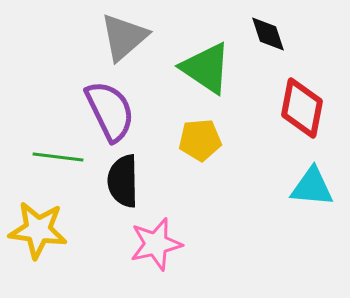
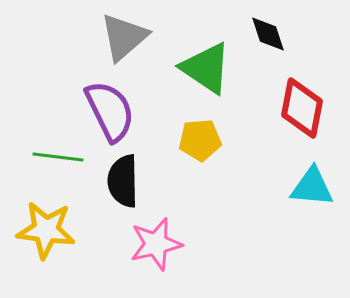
yellow star: moved 8 px right
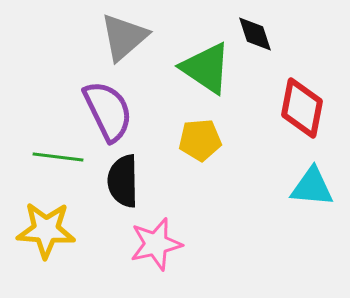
black diamond: moved 13 px left
purple semicircle: moved 2 px left
yellow star: rotated 4 degrees counterclockwise
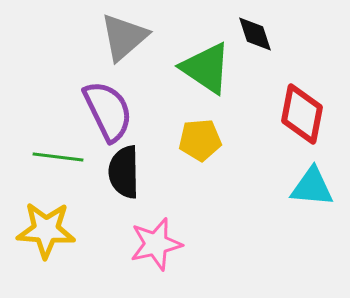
red diamond: moved 6 px down
black semicircle: moved 1 px right, 9 px up
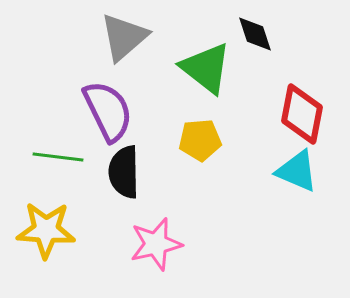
green triangle: rotated 4 degrees clockwise
cyan triangle: moved 15 px left, 16 px up; rotated 18 degrees clockwise
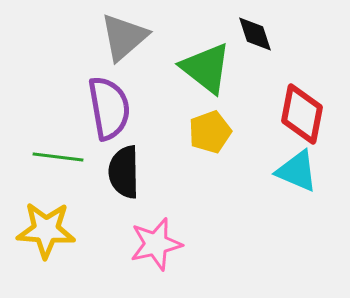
purple semicircle: moved 1 px right, 3 px up; rotated 16 degrees clockwise
yellow pentagon: moved 10 px right, 8 px up; rotated 15 degrees counterclockwise
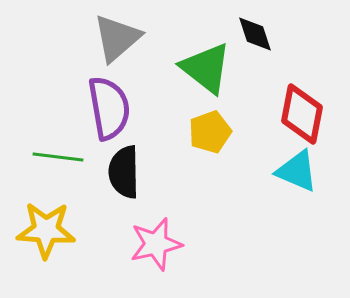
gray triangle: moved 7 px left, 1 px down
